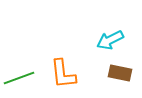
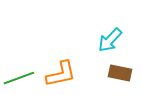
cyan arrow: rotated 20 degrees counterclockwise
orange L-shape: moved 2 px left; rotated 96 degrees counterclockwise
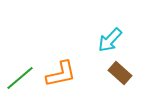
brown rectangle: rotated 30 degrees clockwise
green line: moved 1 px right; rotated 20 degrees counterclockwise
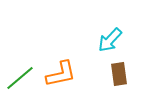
brown rectangle: moved 1 px left, 1 px down; rotated 40 degrees clockwise
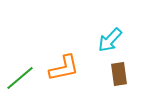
orange L-shape: moved 3 px right, 6 px up
